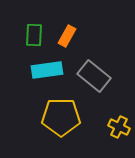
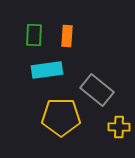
orange rectangle: rotated 25 degrees counterclockwise
gray rectangle: moved 3 px right, 14 px down
yellow cross: rotated 25 degrees counterclockwise
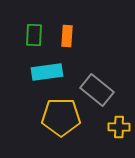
cyan rectangle: moved 2 px down
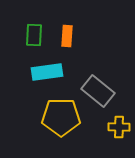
gray rectangle: moved 1 px right, 1 px down
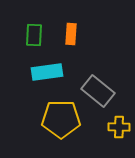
orange rectangle: moved 4 px right, 2 px up
yellow pentagon: moved 2 px down
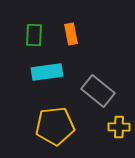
orange rectangle: rotated 15 degrees counterclockwise
yellow pentagon: moved 6 px left, 7 px down; rotated 6 degrees counterclockwise
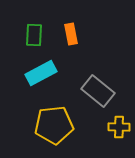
cyan rectangle: moved 6 px left, 1 px down; rotated 20 degrees counterclockwise
yellow pentagon: moved 1 px left, 1 px up
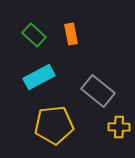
green rectangle: rotated 50 degrees counterclockwise
cyan rectangle: moved 2 px left, 4 px down
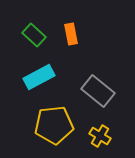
yellow cross: moved 19 px left, 9 px down; rotated 30 degrees clockwise
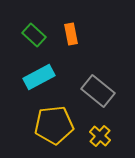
yellow cross: rotated 10 degrees clockwise
